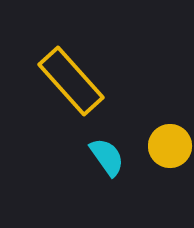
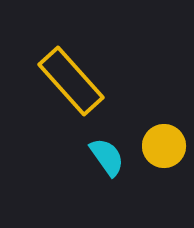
yellow circle: moved 6 px left
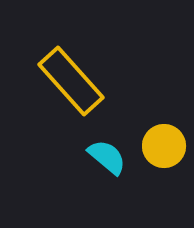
cyan semicircle: rotated 15 degrees counterclockwise
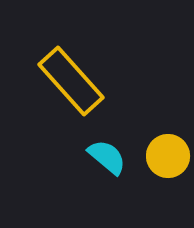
yellow circle: moved 4 px right, 10 px down
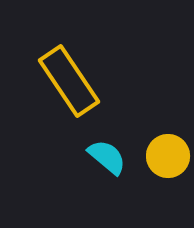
yellow rectangle: moved 2 px left; rotated 8 degrees clockwise
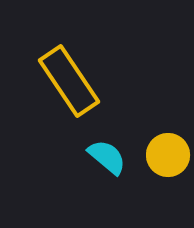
yellow circle: moved 1 px up
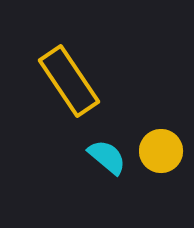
yellow circle: moved 7 px left, 4 px up
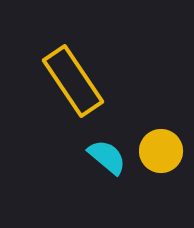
yellow rectangle: moved 4 px right
